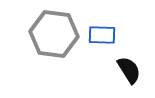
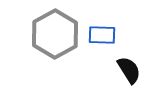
gray hexagon: moved 1 px right; rotated 24 degrees clockwise
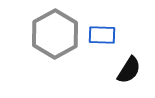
black semicircle: rotated 64 degrees clockwise
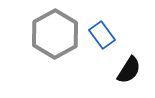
blue rectangle: rotated 52 degrees clockwise
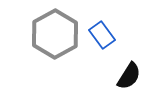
black semicircle: moved 6 px down
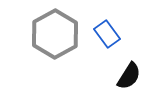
blue rectangle: moved 5 px right, 1 px up
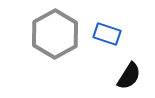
blue rectangle: rotated 36 degrees counterclockwise
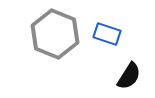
gray hexagon: rotated 9 degrees counterclockwise
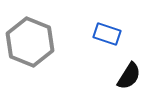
gray hexagon: moved 25 px left, 8 px down
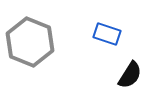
black semicircle: moved 1 px right, 1 px up
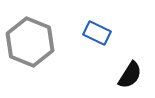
blue rectangle: moved 10 px left, 1 px up; rotated 8 degrees clockwise
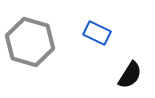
gray hexagon: rotated 6 degrees counterclockwise
